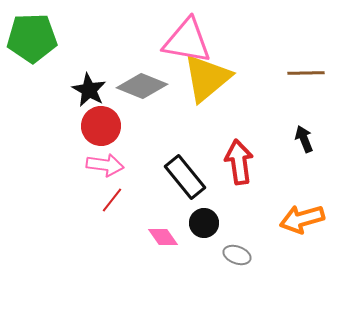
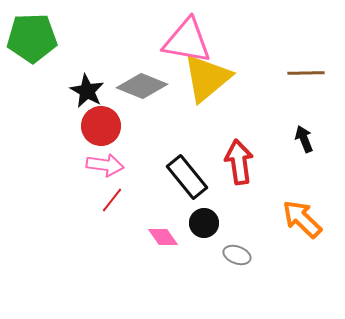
black star: moved 2 px left, 1 px down
black rectangle: moved 2 px right
orange arrow: rotated 60 degrees clockwise
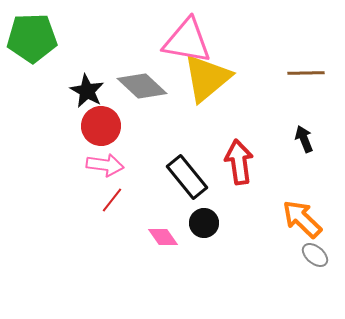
gray diamond: rotated 21 degrees clockwise
gray ellipse: moved 78 px right; rotated 20 degrees clockwise
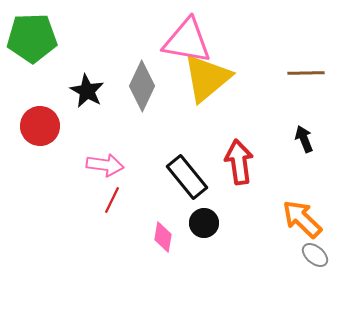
gray diamond: rotated 72 degrees clockwise
red circle: moved 61 px left
red line: rotated 12 degrees counterclockwise
pink diamond: rotated 44 degrees clockwise
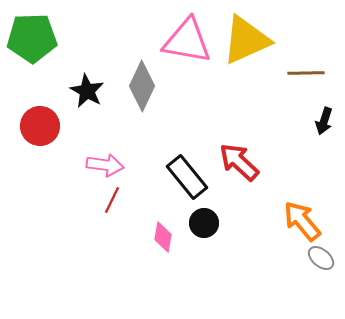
yellow triangle: moved 39 px right, 38 px up; rotated 16 degrees clockwise
black arrow: moved 20 px right, 18 px up; rotated 140 degrees counterclockwise
red arrow: rotated 39 degrees counterclockwise
orange arrow: moved 2 px down; rotated 6 degrees clockwise
gray ellipse: moved 6 px right, 3 px down
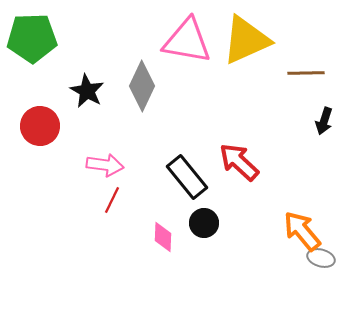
orange arrow: moved 10 px down
pink diamond: rotated 8 degrees counterclockwise
gray ellipse: rotated 24 degrees counterclockwise
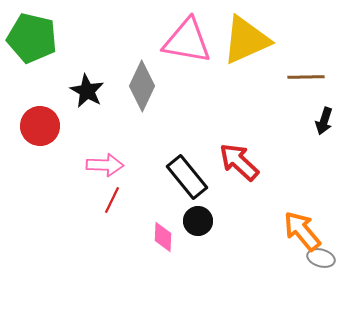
green pentagon: rotated 15 degrees clockwise
brown line: moved 4 px down
pink arrow: rotated 6 degrees counterclockwise
black circle: moved 6 px left, 2 px up
